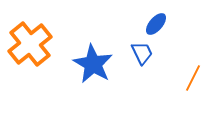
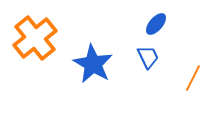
orange cross: moved 5 px right, 6 px up
blue trapezoid: moved 6 px right, 4 px down
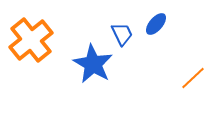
orange cross: moved 4 px left, 2 px down
blue trapezoid: moved 26 px left, 23 px up
orange line: rotated 20 degrees clockwise
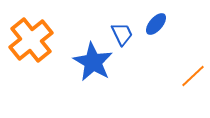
blue star: moved 2 px up
orange line: moved 2 px up
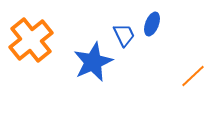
blue ellipse: moved 4 px left; rotated 20 degrees counterclockwise
blue trapezoid: moved 2 px right, 1 px down
blue star: rotated 18 degrees clockwise
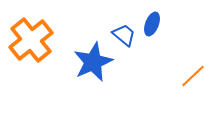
blue trapezoid: rotated 25 degrees counterclockwise
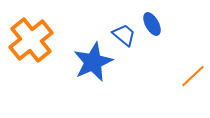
blue ellipse: rotated 50 degrees counterclockwise
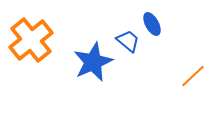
blue trapezoid: moved 4 px right, 6 px down
